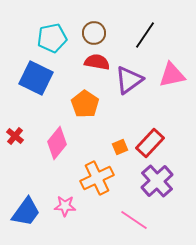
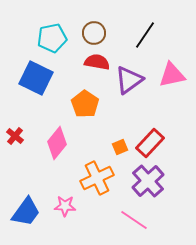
purple cross: moved 9 px left
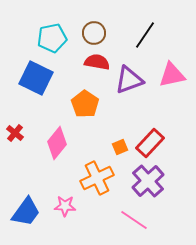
purple triangle: rotated 16 degrees clockwise
red cross: moved 3 px up
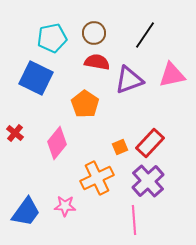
pink line: rotated 52 degrees clockwise
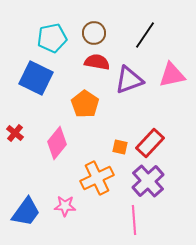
orange square: rotated 35 degrees clockwise
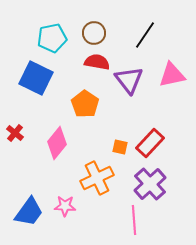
purple triangle: rotated 48 degrees counterclockwise
purple cross: moved 2 px right, 3 px down
blue trapezoid: moved 3 px right
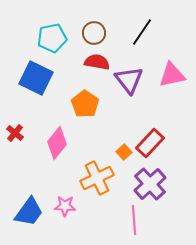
black line: moved 3 px left, 3 px up
orange square: moved 4 px right, 5 px down; rotated 35 degrees clockwise
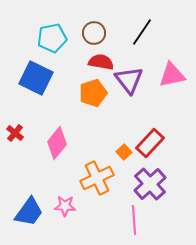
red semicircle: moved 4 px right
orange pentagon: moved 8 px right, 11 px up; rotated 20 degrees clockwise
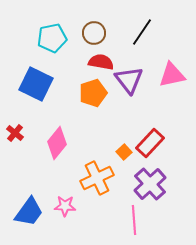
blue square: moved 6 px down
